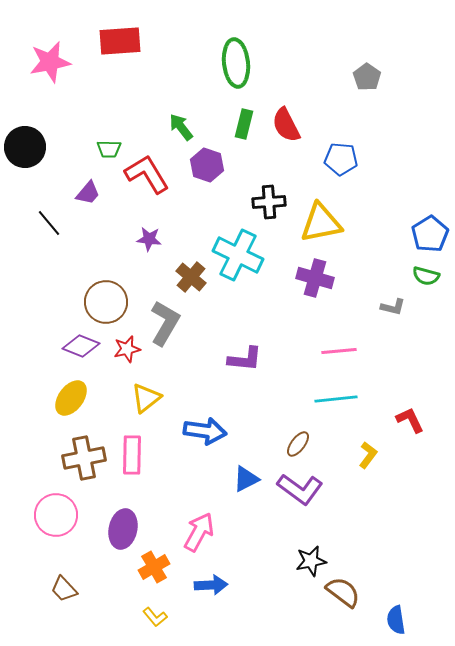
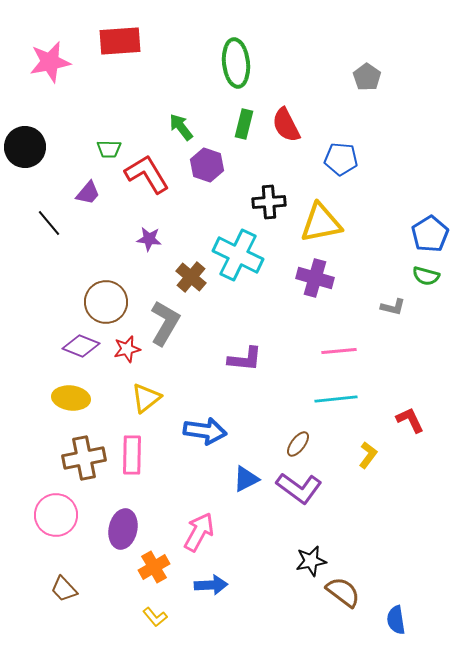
yellow ellipse at (71, 398): rotated 60 degrees clockwise
purple L-shape at (300, 489): moved 1 px left, 1 px up
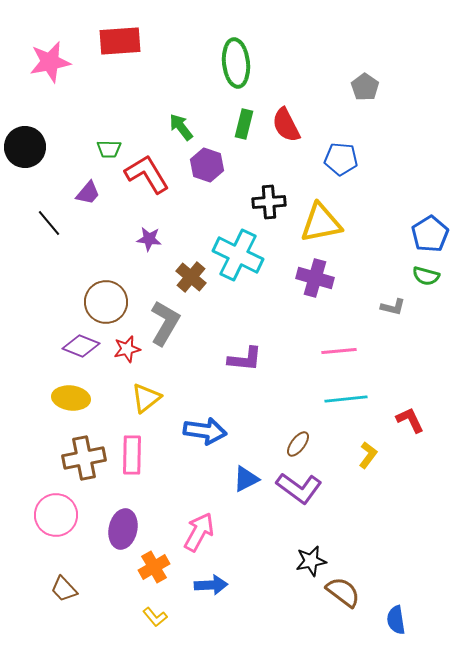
gray pentagon at (367, 77): moved 2 px left, 10 px down
cyan line at (336, 399): moved 10 px right
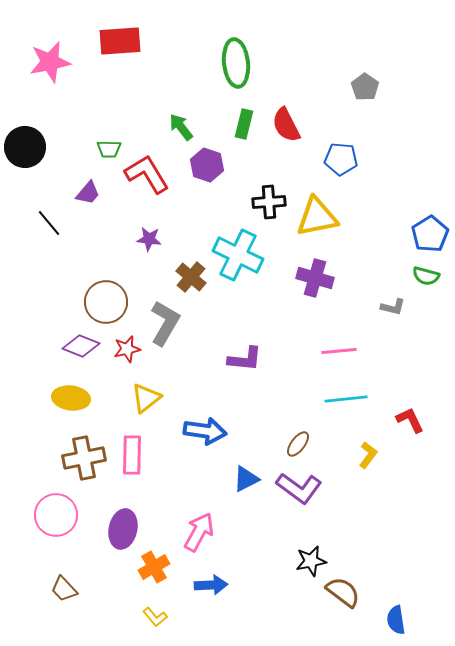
yellow triangle at (321, 223): moved 4 px left, 6 px up
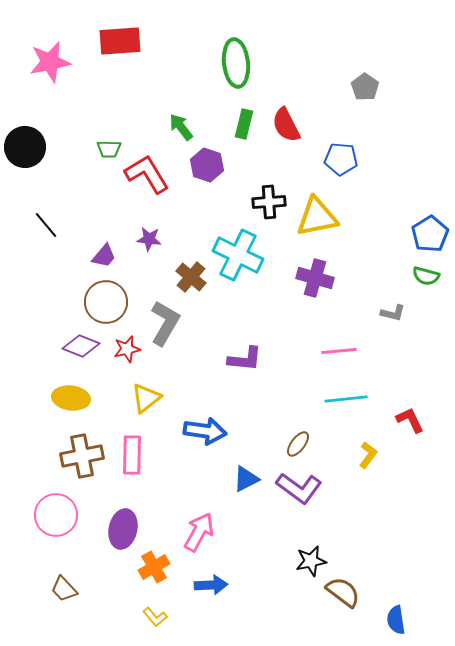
purple trapezoid at (88, 193): moved 16 px right, 63 px down
black line at (49, 223): moved 3 px left, 2 px down
gray L-shape at (393, 307): moved 6 px down
brown cross at (84, 458): moved 2 px left, 2 px up
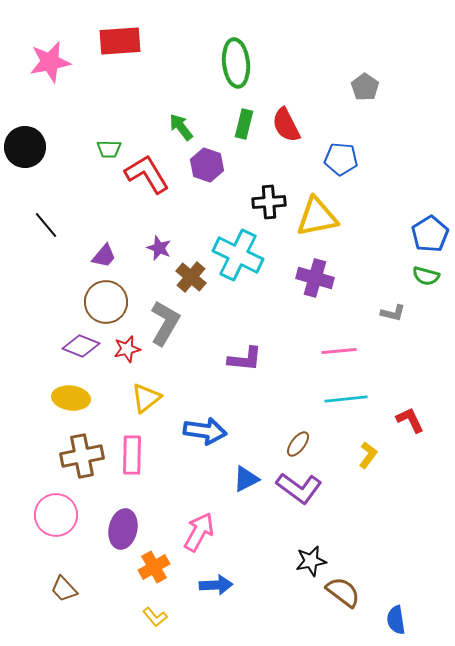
purple star at (149, 239): moved 10 px right, 9 px down; rotated 15 degrees clockwise
blue arrow at (211, 585): moved 5 px right
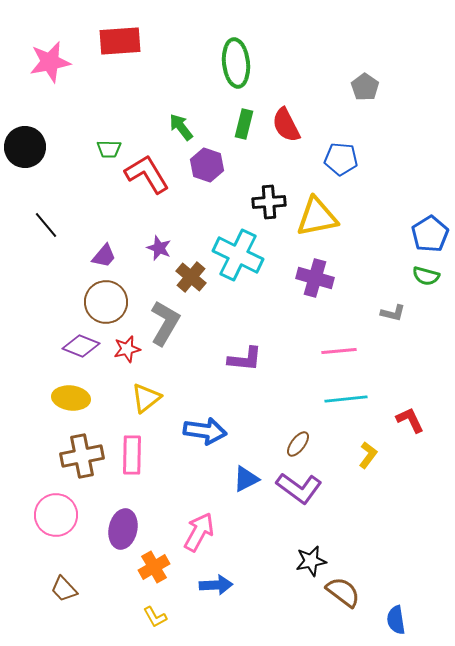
yellow L-shape at (155, 617): rotated 10 degrees clockwise
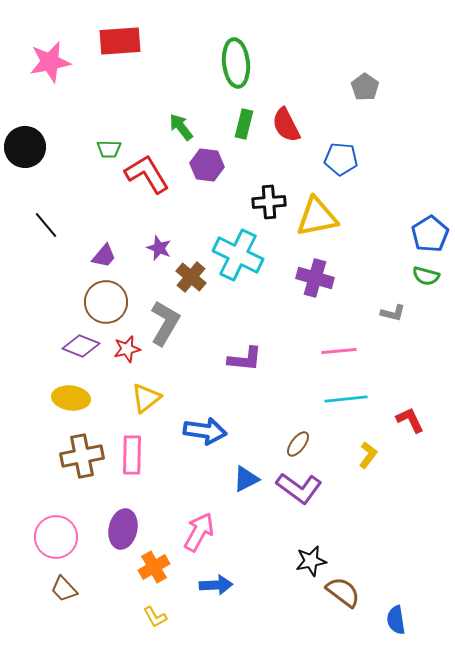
purple hexagon at (207, 165): rotated 12 degrees counterclockwise
pink circle at (56, 515): moved 22 px down
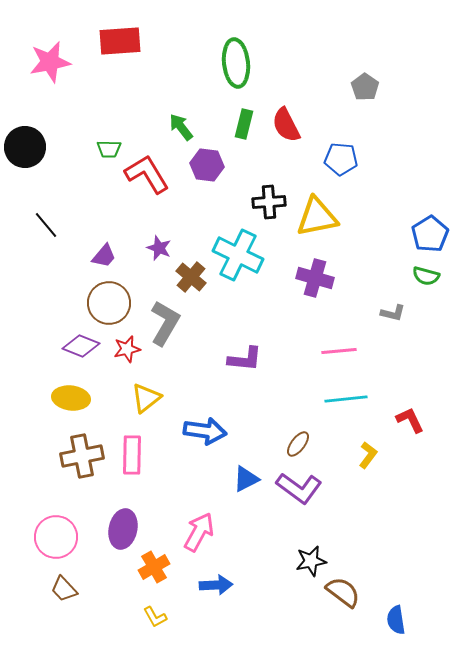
brown circle at (106, 302): moved 3 px right, 1 px down
